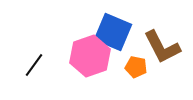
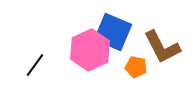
pink hexagon: moved 6 px up; rotated 6 degrees counterclockwise
black line: moved 1 px right
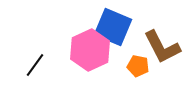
blue square: moved 5 px up
orange pentagon: moved 2 px right, 1 px up
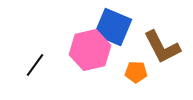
pink hexagon: rotated 12 degrees clockwise
orange pentagon: moved 2 px left, 6 px down; rotated 10 degrees counterclockwise
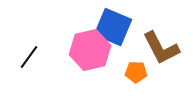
brown L-shape: moved 1 px left, 1 px down
black line: moved 6 px left, 8 px up
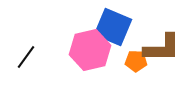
brown L-shape: moved 1 px right; rotated 63 degrees counterclockwise
black line: moved 3 px left
orange pentagon: moved 11 px up
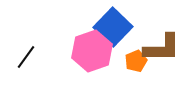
blue square: rotated 21 degrees clockwise
pink hexagon: moved 2 px right, 1 px down; rotated 6 degrees counterclockwise
orange pentagon: rotated 25 degrees counterclockwise
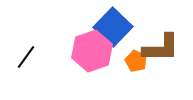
brown L-shape: moved 1 px left
orange pentagon: rotated 25 degrees counterclockwise
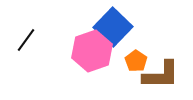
brown L-shape: moved 27 px down
black line: moved 17 px up
orange pentagon: rotated 10 degrees clockwise
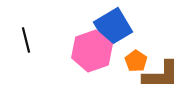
blue square: rotated 15 degrees clockwise
black line: rotated 50 degrees counterclockwise
